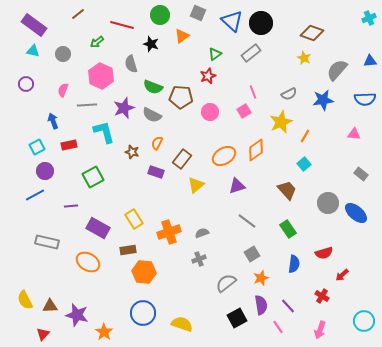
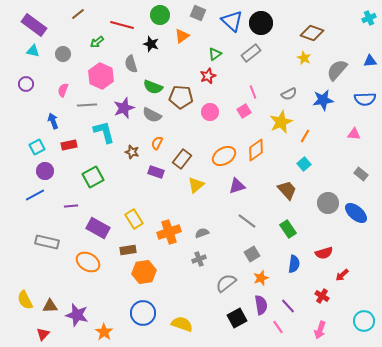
orange hexagon at (144, 272): rotated 15 degrees counterclockwise
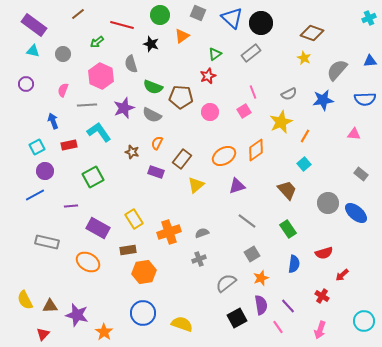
blue triangle at (232, 21): moved 3 px up
cyan L-shape at (104, 132): moved 5 px left; rotated 20 degrees counterclockwise
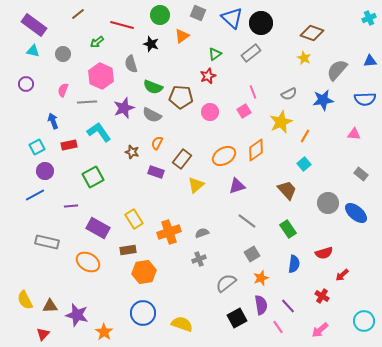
gray line at (87, 105): moved 3 px up
pink arrow at (320, 330): rotated 30 degrees clockwise
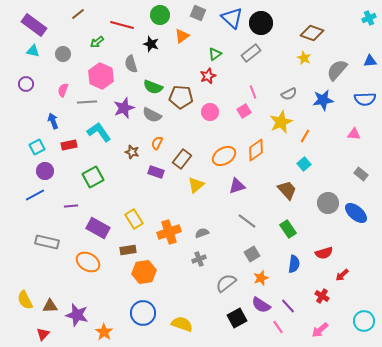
purple semicircle at (261, 305): rotated 132 degrees clockwise
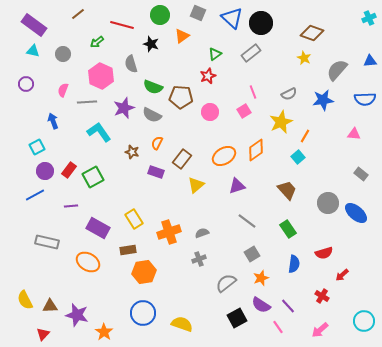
red rectangle at (69, 145): moved 25 px down; rotated 42 degrees counterclockwise
cyan square at (304, 164): moved 6 px left, 7 px up
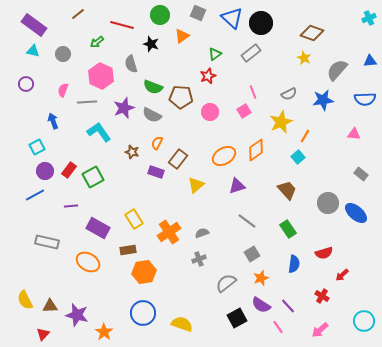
brown rectangle at (182, 159): moved 4 px left
orange cross at (169, 232): rotated 15 degrees counterclockwise
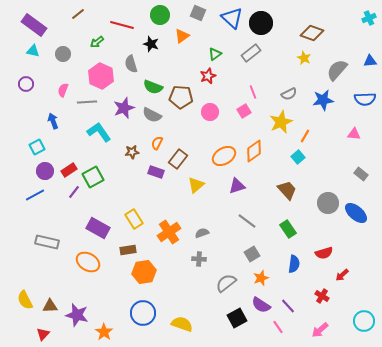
orange diamond at (256, 150): moved 2 px left, 1 px down
brown star at (132, 152): rotated 24 degrees counterclockwise
red rectangle at (69, 170): rotated 21 degrees clockwise
purple line at (71, 206): moved 3 px right, 14 px up; rotated 48 degrees counterclockwise
gray cross at (199, 259): rotated 24 degrees clockwise
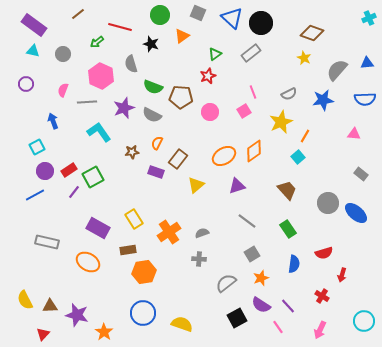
red line at (122, 25): moved 2 px left, 2 px down
blue triangle at (370, 61): moved 3 px left, 2 px down
red arrow at (342, 275): rotated 32 degrees counterclockwise
pink arrow at (320, 330): rotated 24 degrees counterclockwise
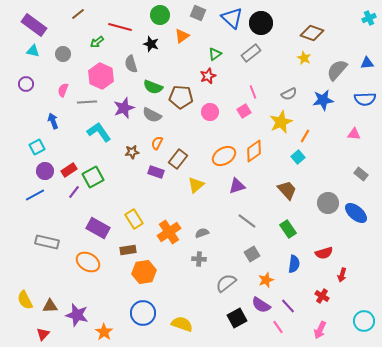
orange star at (261, 278): moved 5 px right, 2 px down
